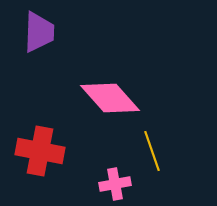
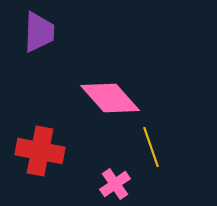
yellow line: moved 1 px left, 4 px up
pink cross: rotated 24 degrees counterclockwise
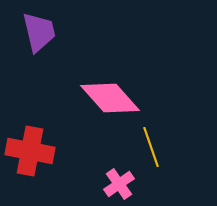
purple trapezoid: rotated 15 degrees counterclockwise
red cross: moved 10 px left
pink cross: moved 4 px right
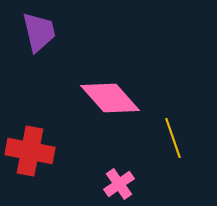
yellow line: moved 22 px right, 9 px up
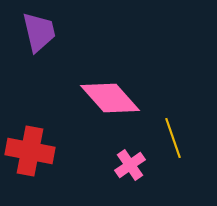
pink cross: moved 11 px right, 19 px up
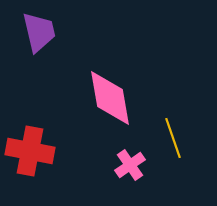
pink diamond: rotated 32 degrees clockwise
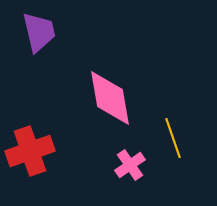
red cross: rotated 30 degrees counterclockwise
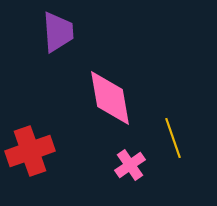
purple trapezoid: moved 19 px right; rotated 9 degrees clockwise
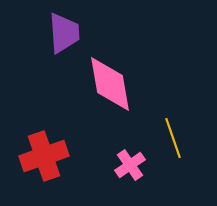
purple trapezoid: moved 6 px right, 1 px down
pink diamond: moved 14 px up
red cross: moved 14 px right, 5 px down
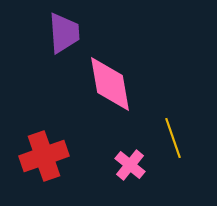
pink cross: rotated 16 degrees counterclockwise
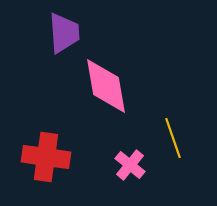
pink diamond: moved 4 px left, 2 px down
red cross: moved 2 px right, 1 px down; rotated 27 degrees clockwise
